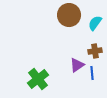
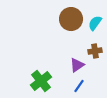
brown circle: moved 2 px right, 4 px down
blue line: moved 13 px left, 13 px down; rotated 40 degrees clockwise
green cross: moved 3 px right, 2 px down
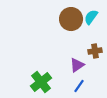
cyan semicircle: moved 4 px left, 6 px up
green cross: moved 1 px down
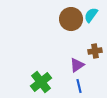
cyan semicircle: moved 2 px up
blue line: rotated 48 degrees counterclockwise
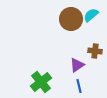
cyan semicircle: rotated 14 degrees clockwise
brown cross: rotated 16 degrees clockwise
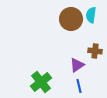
cyan semicircle: rotated 42 degrees counterclockwise
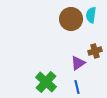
brown cross: rotated 24 degrees counterclockwise
purple triangle: moved 1 px right, 2 px up
green cross: moved 5 px right; rotated 10 degrees counterclockwise
blue line: moved 2 px left, 1 px down
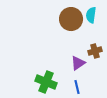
green cross: rotated 20 degrees counterclockwise
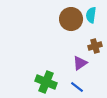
brown cross: moved 5 px up
purple triangle: moved 2 px right
blue line: rotated 40 degrees counterclockwise
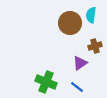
brown circle: moved 1 px left, 4 px down
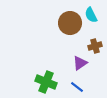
cyan semicircle: rotated 35 degrees counterclockwise
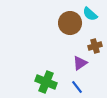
cyan semicircle: moved 1 px left, 1 px up; rotated 21 degrees counterclockwise
blue line: rotated 16 degrees clockwise
